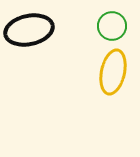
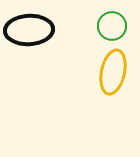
black ellipse: rotated 9 degrees clockwise
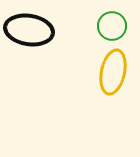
black ellipse: rotated 12 degrees clockwise
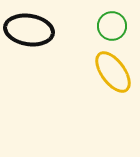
yellow ellipse: rotated 48 degrees counterclockwise
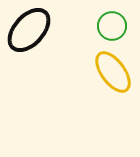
black ellipse: rotated 57 degrees counterclockwise
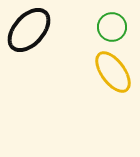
green circle: moved 1 px down
